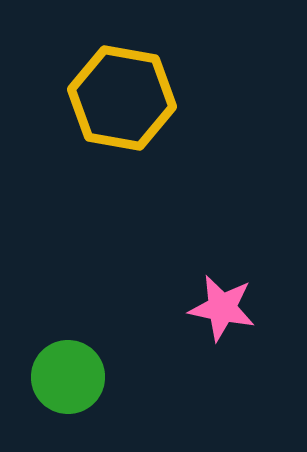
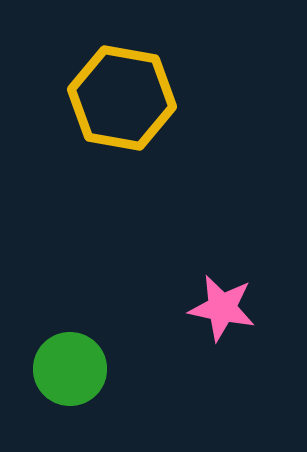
green circle: moved 2 px right, 8 px up
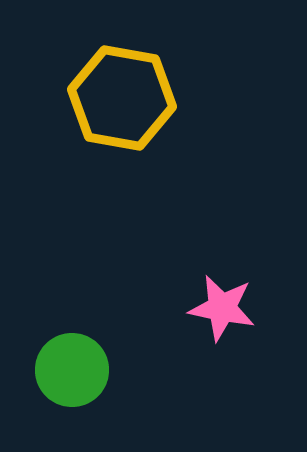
green circle: moved 2 px right, 1 px down
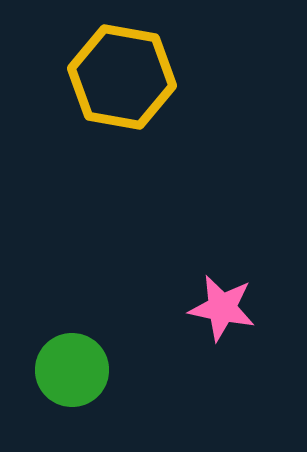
yellow hexagon: moved 21 px up
